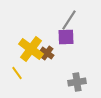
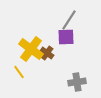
yellow line: moved 2 px right, 1 px up
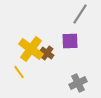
gray line: moved 11 px right, 6 px up
purple square: moved 4 px right, 4 px down
gray cross: moved 1 px right, 1 px down; rotated 18 degrees counterclockwise
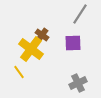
purple square: moved 3 px right, 2 px down
brown cross: moved 5 px left, 18 px up
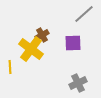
gray line: moved 4 px right; rotated 15 degrees clockwise
brown cross: rotated 24 degrees clockwise
yellow line: moved 9 px left, 5 px up; rotated 32 degrees clockwise
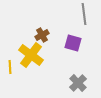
gray line: rotated 55 degrees counterclockwise
purple square: rotated 18 degrees clockwise
yellow cross: moved 6 px down
gray cross: rotated 18 degrees counterclockwise
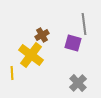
gray line: moved 10 px down
yellow line: moved 2 px right, 6 px down
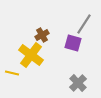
gray line: rotated 40 degrees clockwise
yellow line: rotated 72 degrees counterclockwise
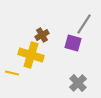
yellow cross: rotated 20 degrees counterclockwise
